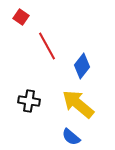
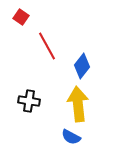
yellow arrow: rotated 44 degrees clockwise
blue semicircle: rotated 12 degrees counterclockwise
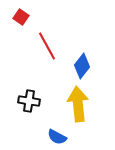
blue semicircle: moved 14 px left
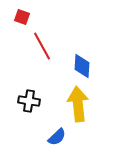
red square: moved 1 px right; rotated 14 degrees counterclockwise
red line: moved 5 px left
blue diamond: rotated 35 degrees counterclockwise
blue semicircle: rotated 72 degrees counterclockwise
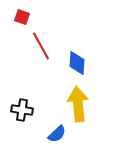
red line: moved 1 px left
blue diamond: moved 5 px left, 3 px up
black cross: moved 7 px left, 9 px down
blue semicircle: moved 3 px up
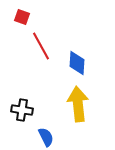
blue semicircle: moved 11 px left, 3 px down; rotated 72 degrees counterclockwise
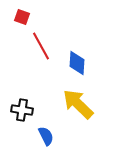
yellow arrow: rotated 40 degrees counterclockwise
blue semicircle: moved 1 px up
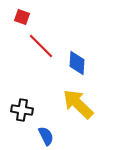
red line: rotated 16 degrees counterclockwise
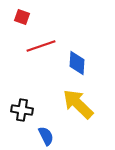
red line: rotated 64 degrees counterclockwise
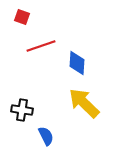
yellow arrow: moved 6 px right, 1 px up
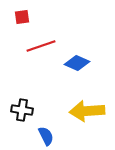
red square: rotated 28 degrees counterclockwise
blue diamond: rotated 70 degrees counterclockwise
yellow arrow: moved 3 px right, 8 px down; rotated 48 degrees counterclockwise
